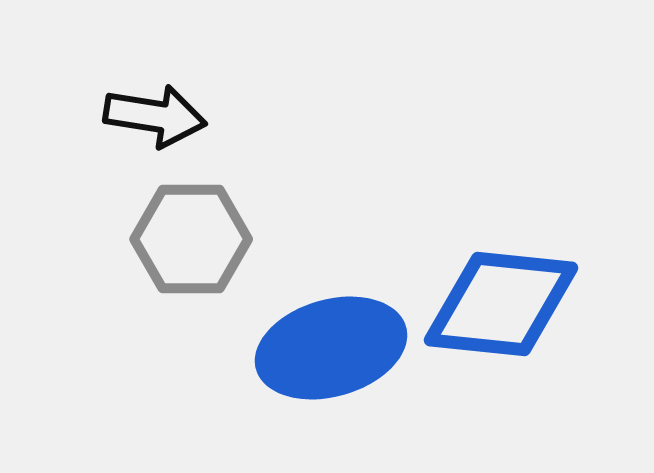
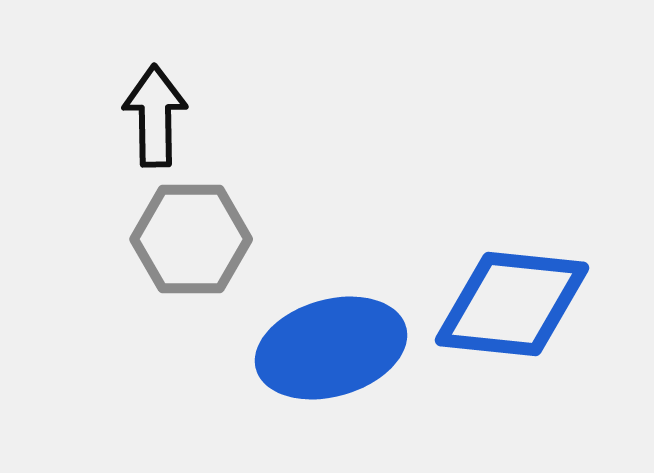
black arrow: rotated 100 degrees counterclockwise
blue diamond: moved 11 px right
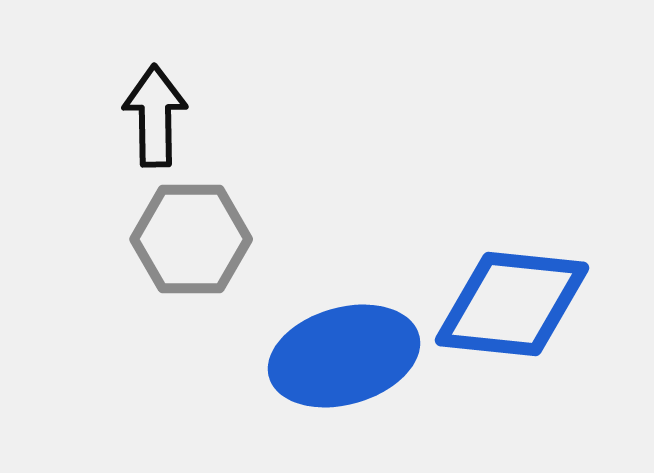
blue ellipse: moved 13 px right, 8 px down
